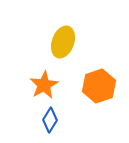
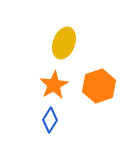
yellow ellipse: moved 1 px right, 1 px down
orange star: moved 10 px right
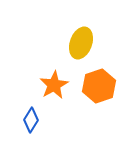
yellow ellipse: moved 17 px right
blue diamond: moved 19 px left
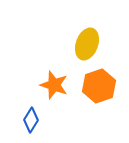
yellow ellipse: moved 6 px right, 1 px down
orange star: rotated 24 degrees counterclockwise
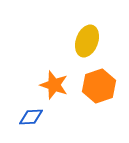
yellow ellipse: moved 3 px up
blue diamond: moved 3 px up; rotated 55 degrees clockwise
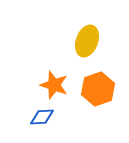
orange hexagon: moved 1 px left, 3 px down
blue diamond: moved 11 px right
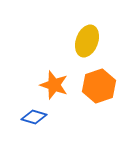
orange hexagon: moved 1 px right, 3 px up
blue diamond: moved 8 px left; rotated 20 degrees clockwise
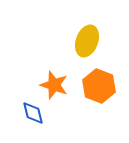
orange hexagon: rotated 20 degrees counterclockwise
blue diamond: moved 1 px left, 4 px up; rotated 60 degrees clockwise
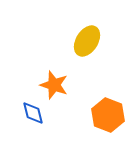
yellow ellipse: rotated 12 degrees clockwise
orange hexagon: moved 9 px right, 29 px down
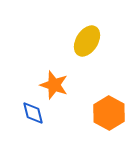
orange hexagon: moved 1 px right, 2 px up; rotated 8 degrees clockwise
